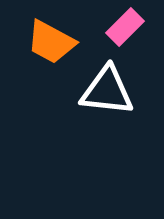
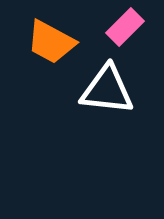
white triangle: moved 1 px up
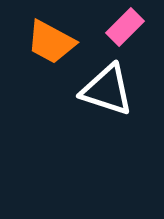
white triangle: rotated 12 degrees clockwise
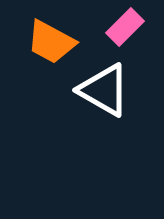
white triangle: moved 3 px left; rotated 12 degrees clockwise
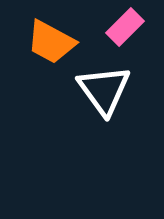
white triangle: rotated 24 degrees clockwise
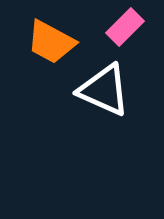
white triangle: rotated 30 degrees counterclockwise
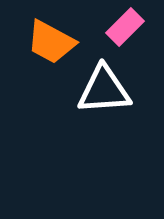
white triangle: rotated 28 degrees counterclockwise
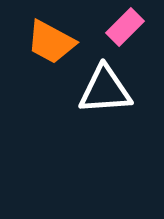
white triangle: moved 1 px right
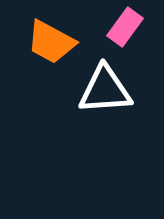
pink rectangle: rotated 9 degrees counterclockwise
